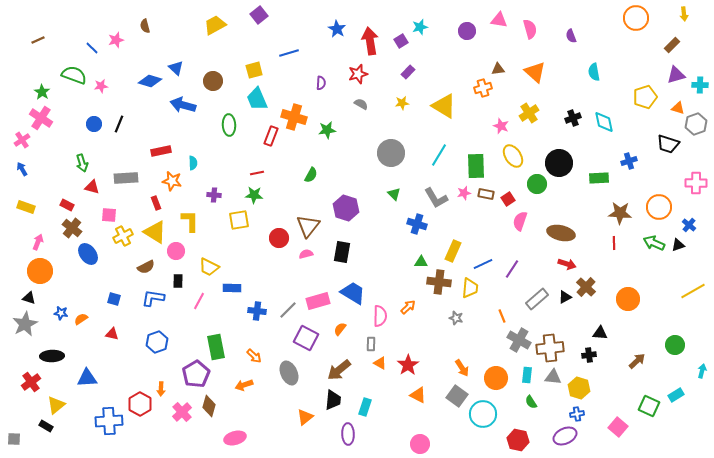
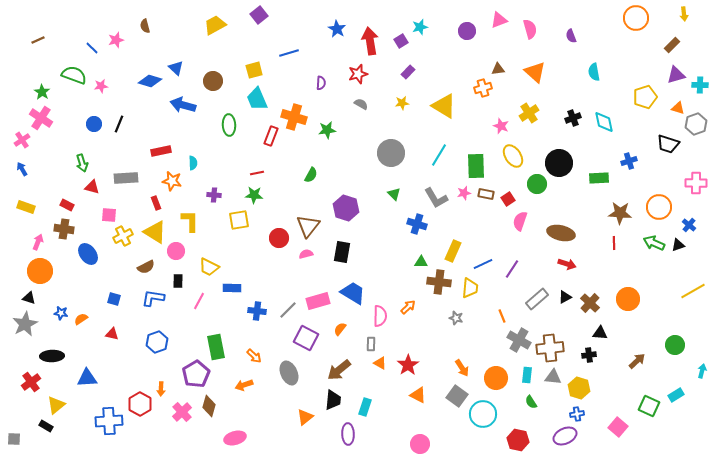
pink triangle at (499, 20): rotated 30 degrees counterclockwise
brown cross at (72, 228): moved 8 px left, 1 px down; rotated 30 degrees counterclockwise
brown cross at (586, 287): moved 4 px right, 16 px down
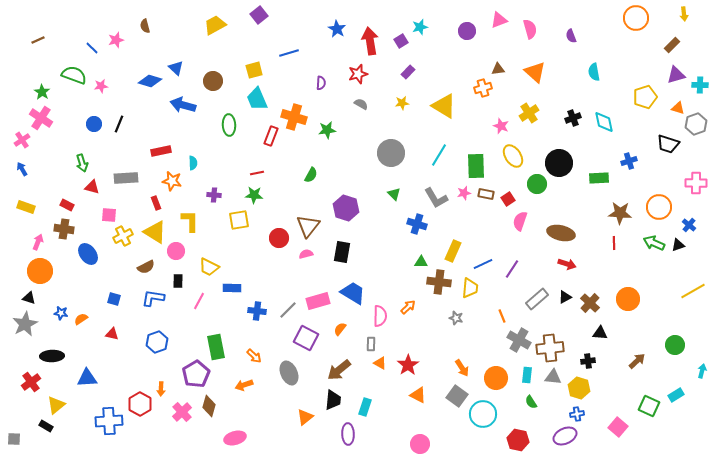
black cross at (589, 355): moved 1 px left, 6 px down
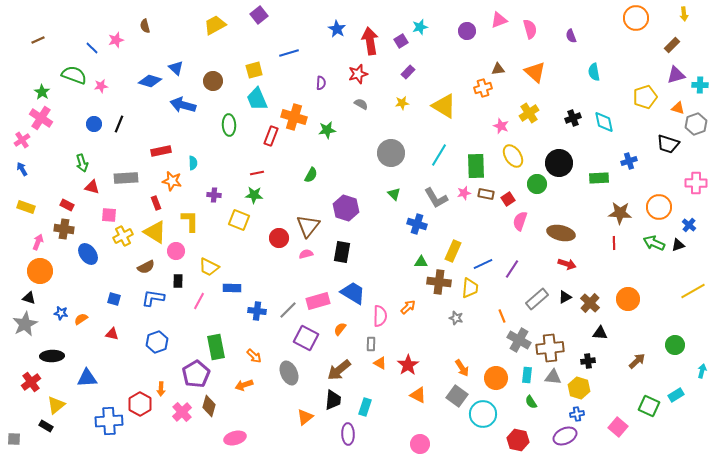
yellow square at (239, 220): rotated 30 degrees clockwise
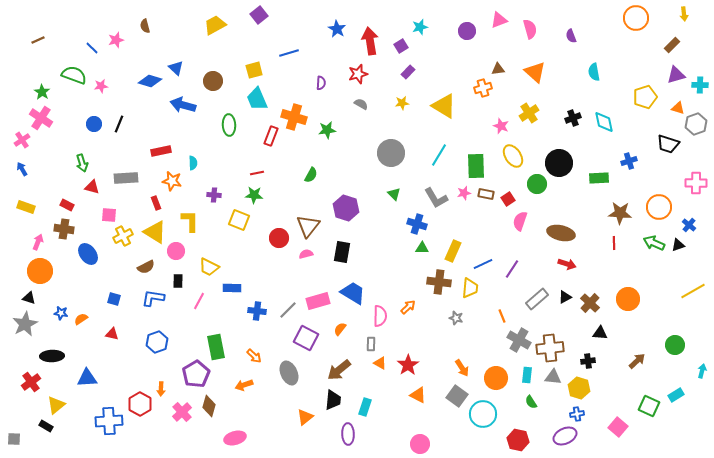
purple square at (401, 41): moved 5 px down
green triangle at (421, 262): moved 1 px right, 14 px up
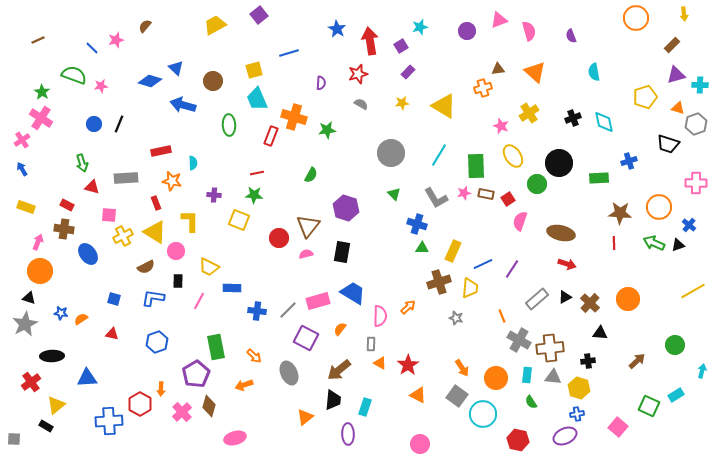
brown semicircle at (145, 26): rotated 56 degrees clockwise
pink semicircle at (530, 29): moved 1 px left, 2 px down
brown cross at (439, 282): rotated 25 degrees counterclockwise
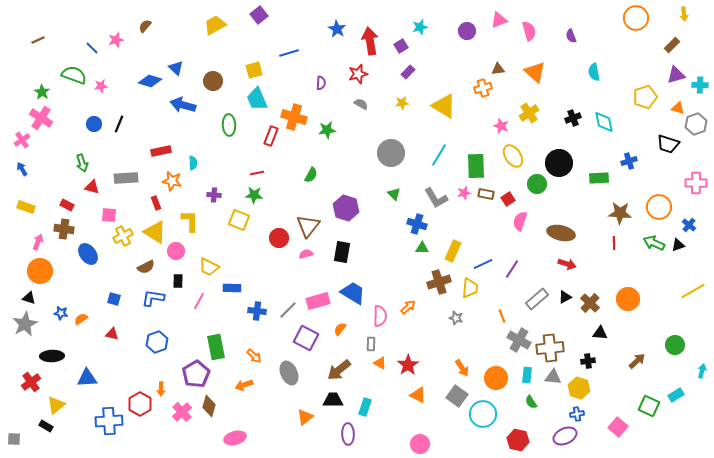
black trapezoid at (333, 400): rotated 95 degrees counterclockwise
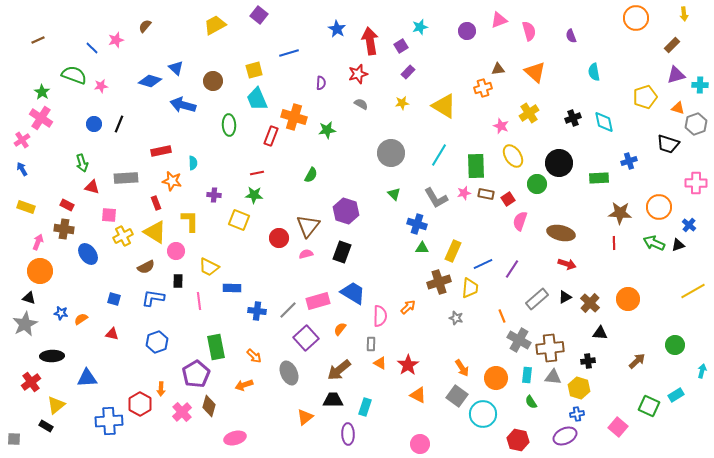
purple square at (259, 15): rotated 12 degrees counterclockwise
purple hexagon at (346, 208): moved 3 px down
black rectangle at (342, 252): rotated 10 degrees clockwise
pink line at (199, 301): rotated 36 degrees counterclockwise
purple square at (306, 338): rotated 20 degrees clockwise
